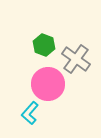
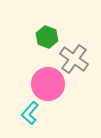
green hexagon: moved 3 px right, 8 px up
gray cross: moved 2 px left
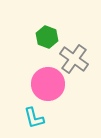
cyan L-shape: moved 4 px right, 5 px down; rotated 55 degrees counterclockwise
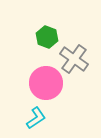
pink circle: moved 2 px left, 1 px up
cyan L-shape: moved 2 px right; rotated 110 degrees counterclockwise
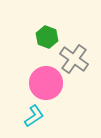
cyan L-shape: moved 2 px left, 2 px up
